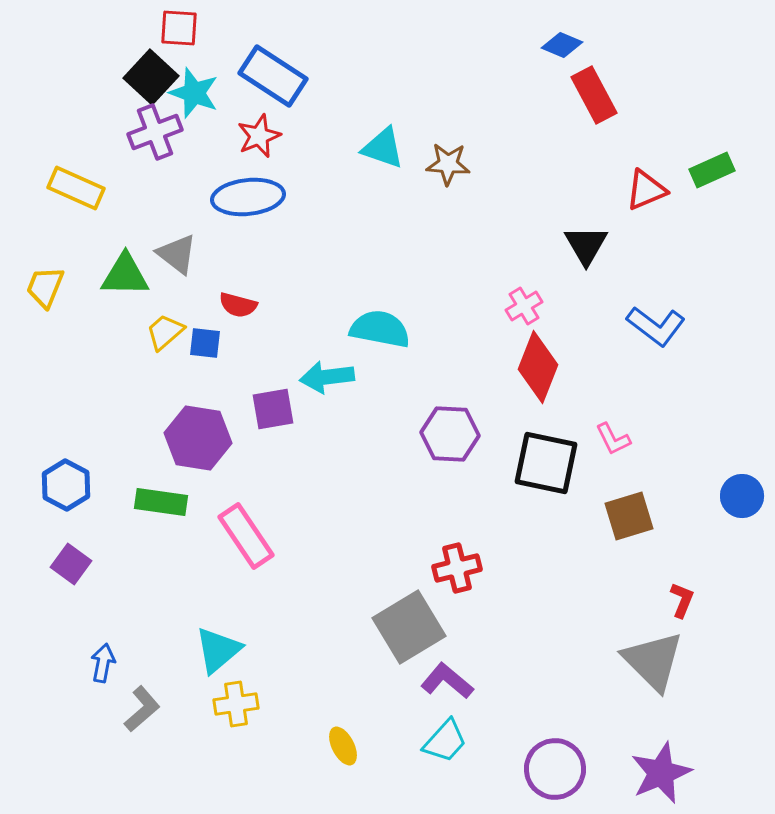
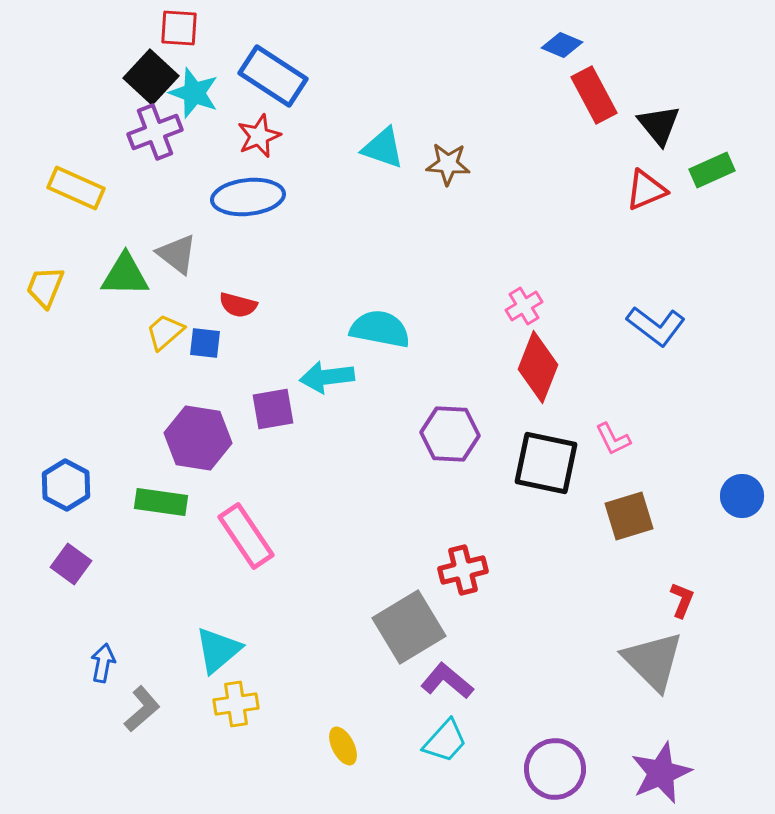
black triangle at (586, 245): moved 73 px right, 120 px up; rotated 9 degrees counterclockwise
red cross at (457, 568): moved 6 px right, 2 px down
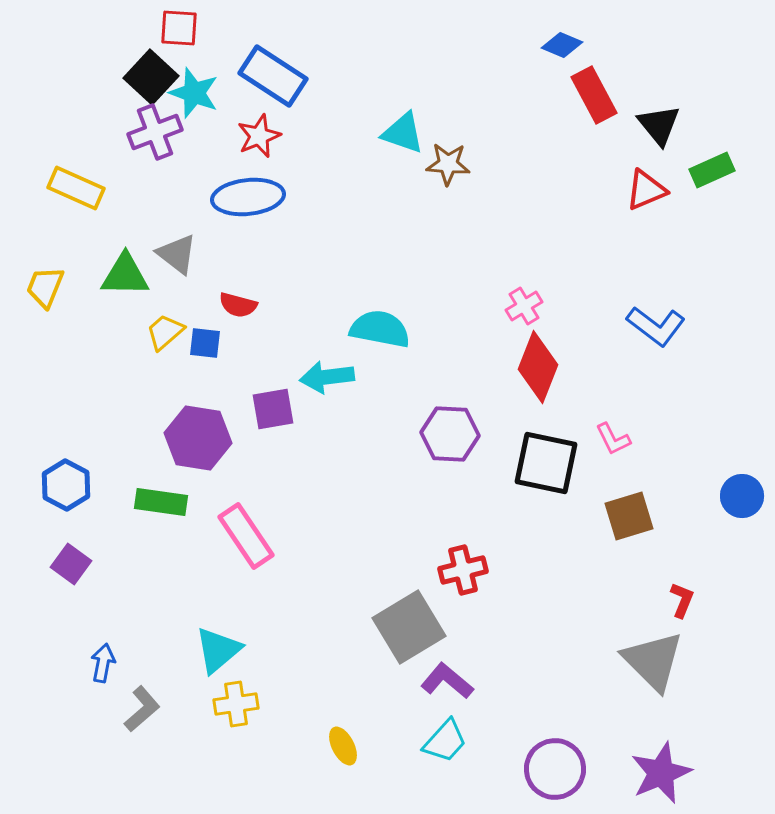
cyan triangle at (383, 148): moved 20 px right, 15 px up
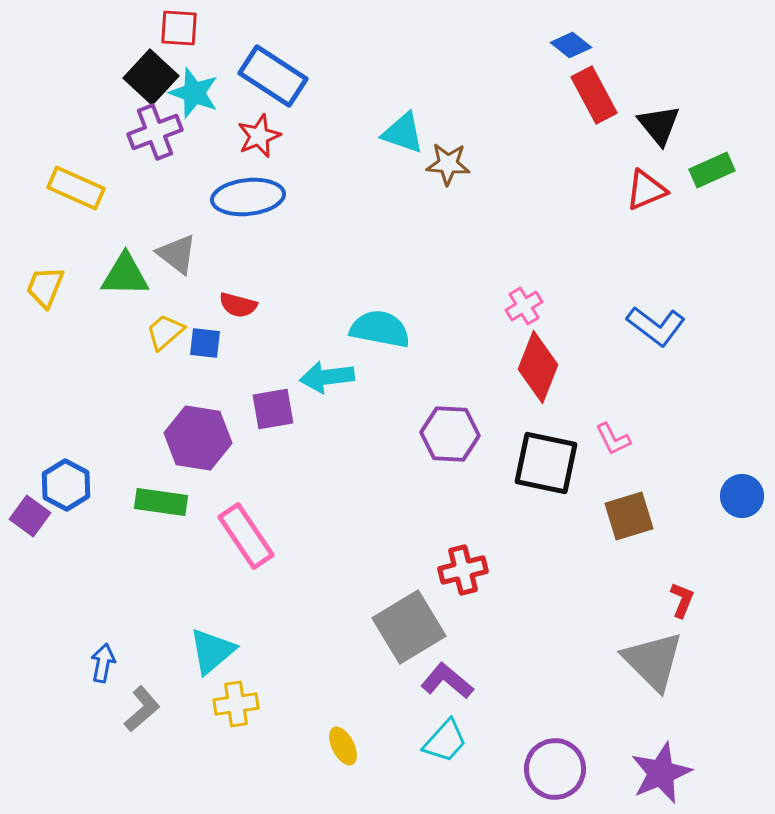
blue diamond at (562, 45): moved 9 px right; rotated 15 degrees clockwise
purple square at (71, 564): moved 41 px left, 48 px up
cyan triangle at (218, 650): moved 6 px left, 1 px down
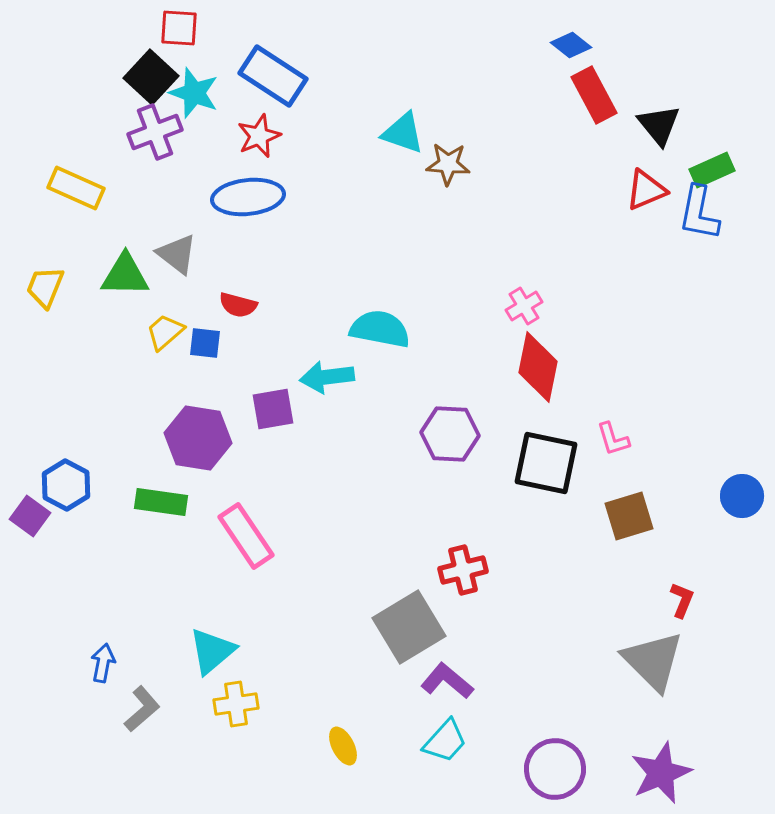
blue L-shape at (656, 326): moved 43 px right, 113 px up; rotated 64 degrees clockwise
red diamond at (538, 367): rotated 10 degrees counterclockwise
pink L-shape at (613, 439): rotated 9 degrees clockwise
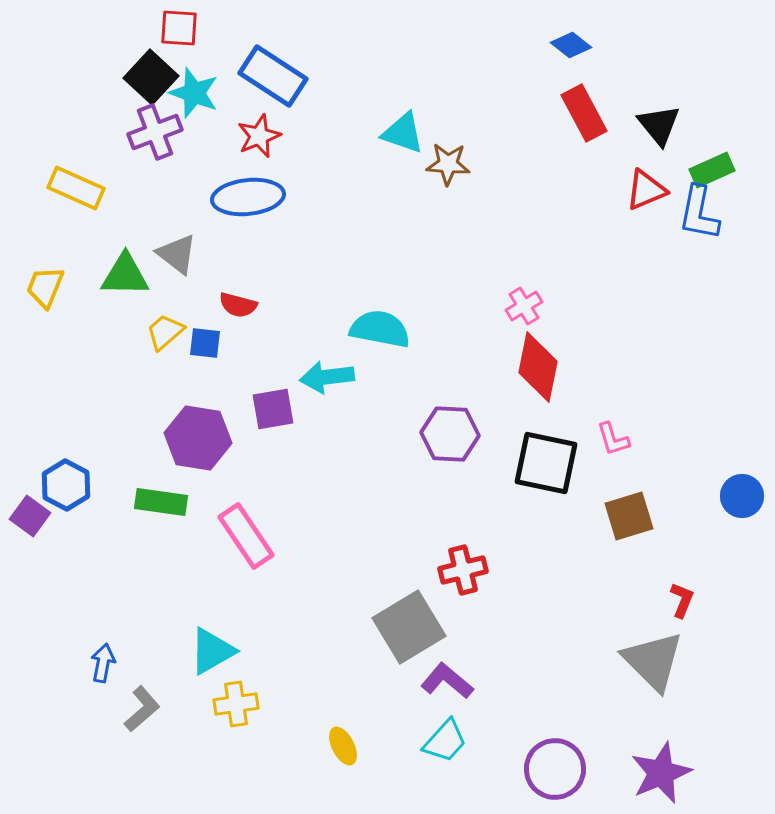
red rectangle at (594, 95): moved 10 px left, 18 px down
cyan triangle at (212, 651): rotated 10 degrees clockwise
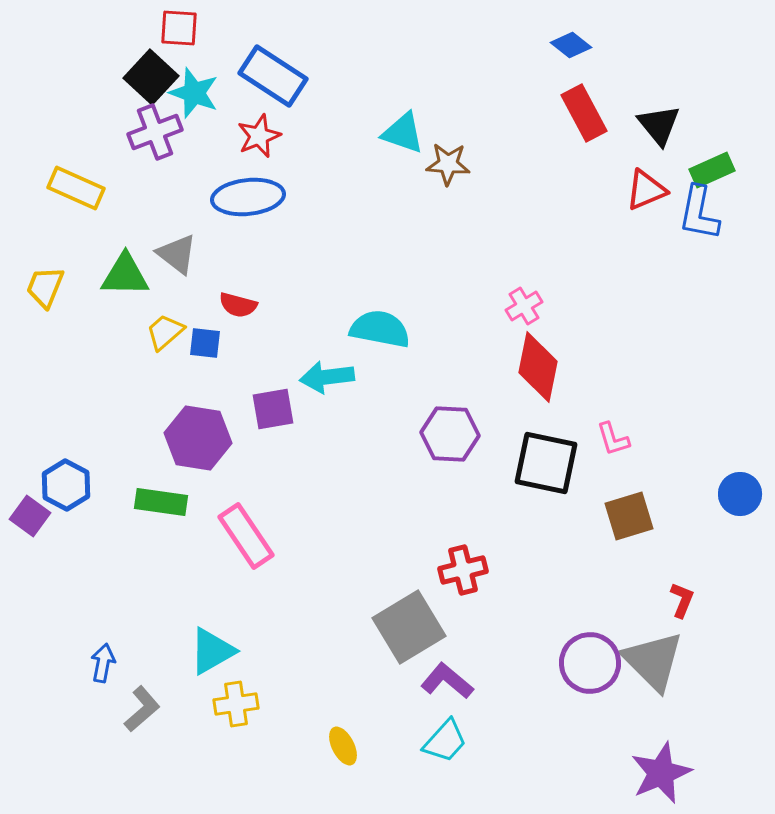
blue circle at (742, 496): moved 2 px left, 2 px up
purple circle at (555, 769): moved 35 px right, 106 px up
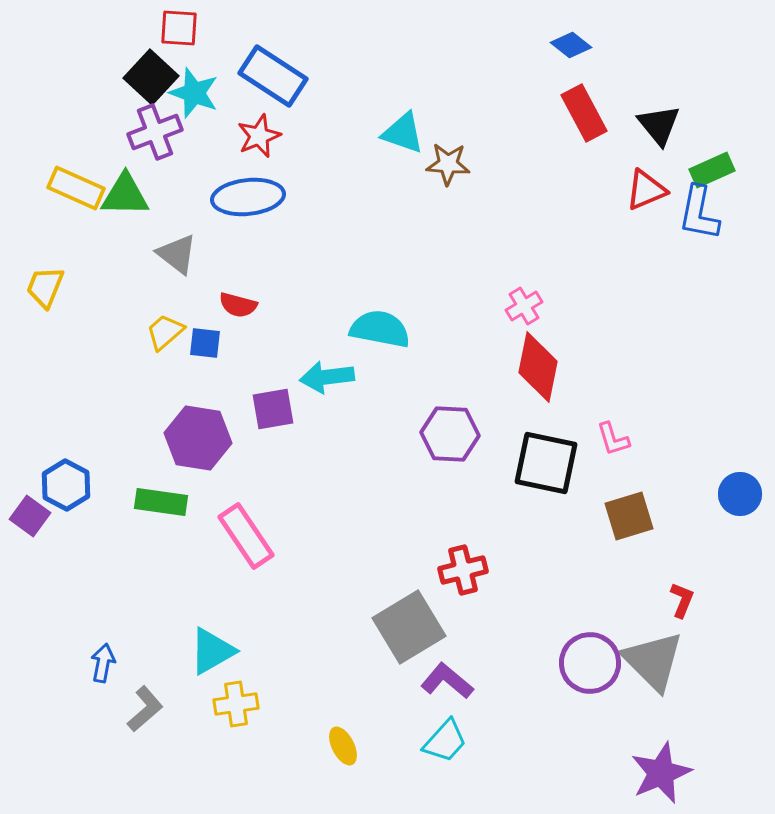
green triangle at (125, 275): moved 80 px up
gray L-shape at (142, 709): moved 3 px right
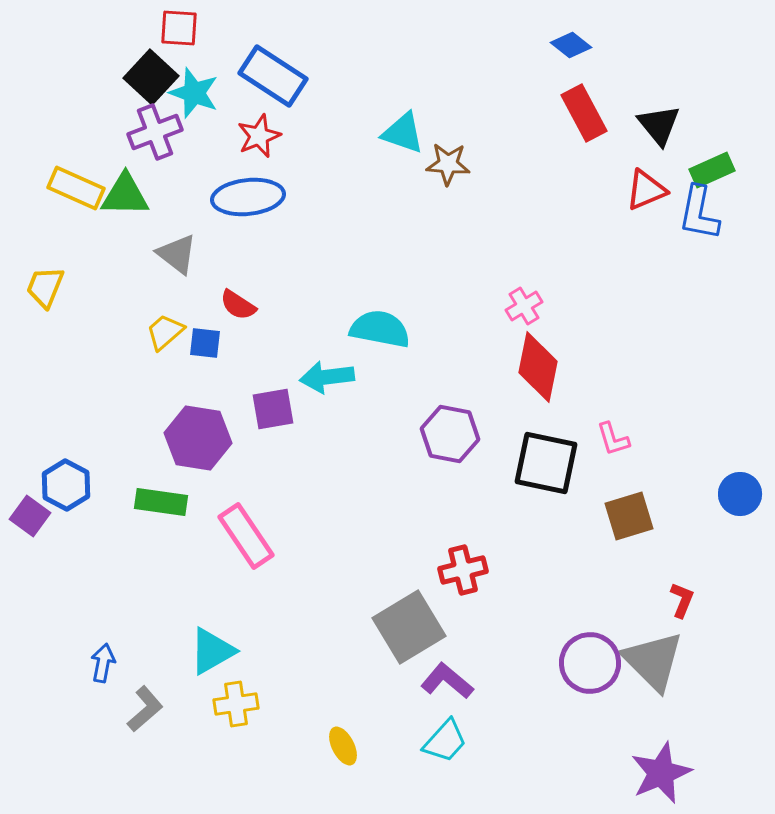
red semicircle at (238, 305): rotated 18 degrees clockwise
purple hexagon at (450, 434): rotated 8 degrees clockwise
